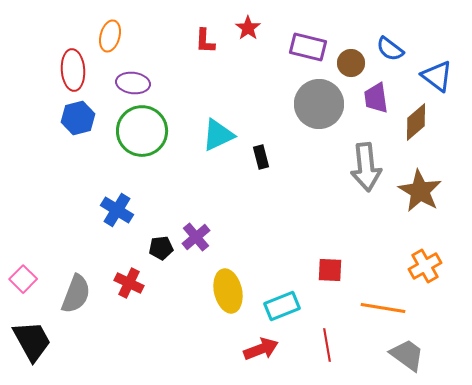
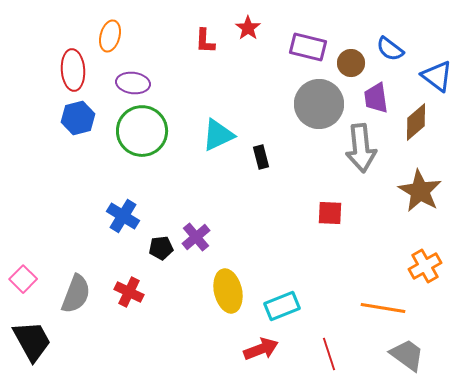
gray arrow: moved 5 px left, 19 px up
blue cross: moved 6 px right, 6 px down
red square: moved 57 px up
red cross: moved 9 px down
red line: moved 2 px right, 9 px down; rotated 8 degrees counterclockwise
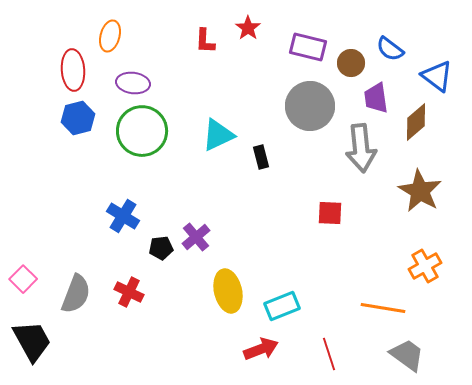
gray circle: moved 9 px left, 2 px down
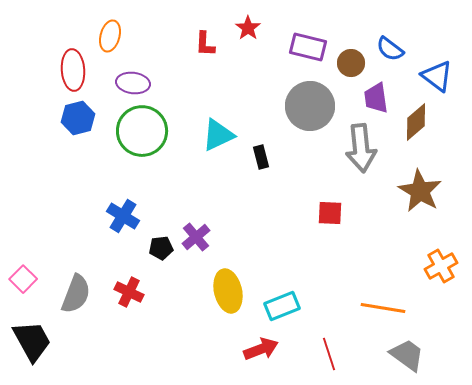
red L-shape: moved 3 px down
orange cross: moved 16 px right
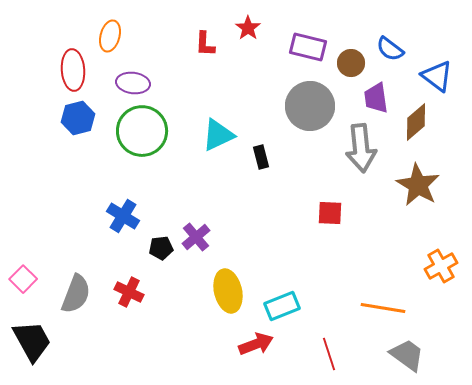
brown star: moved 2 px left, 6 px up
red arrow: moved 5 px left, 5 px up
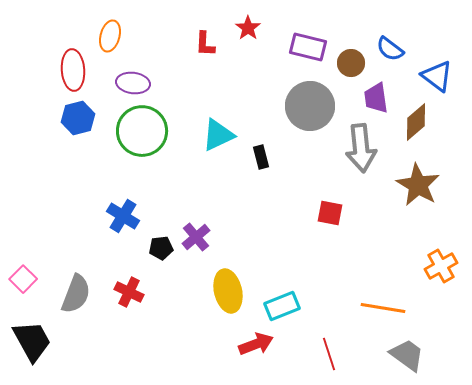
red square: rotated 8 degrees clockwise
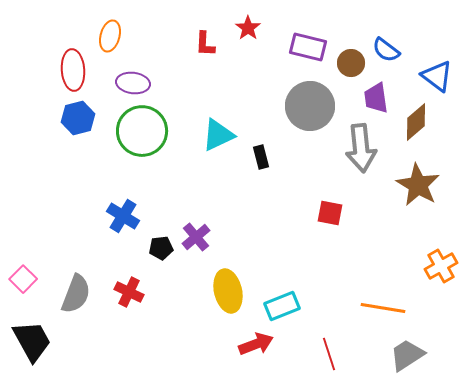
blue semicircle: moved 4 px left, 1 px down
gray trapezoid: rotated 69 degrees counterclockwise
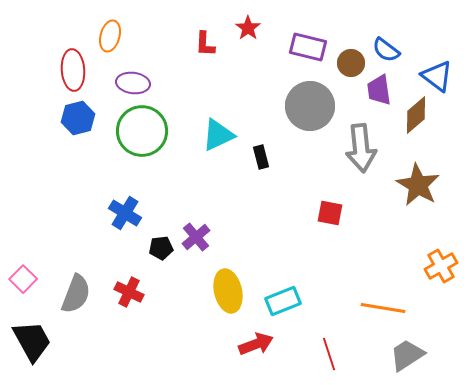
purple trapezoid: moved 3 px right, 8 px up
brown diamond: moved 7 px up
blue cross: moved 2 px right, 3 px up
cyan rectangle: moved 1 px right, 5 px up
